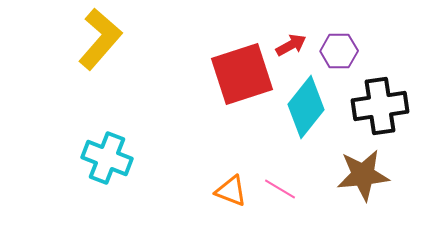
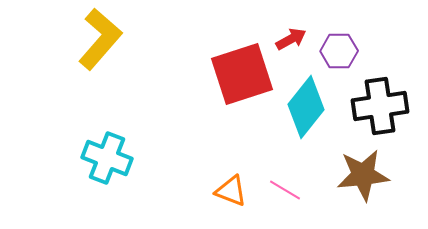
red arrow: moved 6 px up
pink line: moved 5 px right, 1 px down
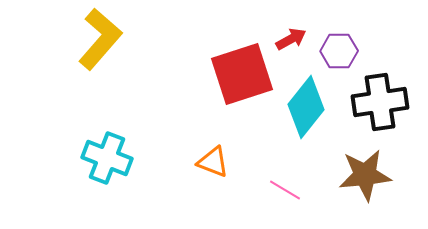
black cross: moved 4 px up
brown star: moved 2 px right
orange triangle: moved 18 px left, 29 px up
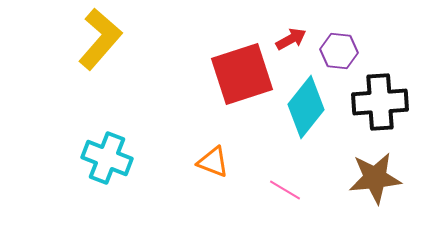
purple hexagon: rotated 6 degrees clockwise
black cross: rotated 4 degrees clockwise
brown star: moved 10 px right, 3 px down
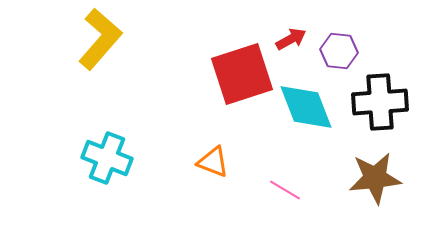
cyan diamond: rotated 60 degrees counterclockwise
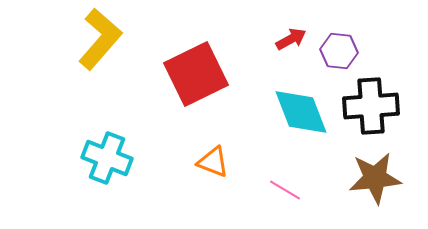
red square: moved 46 px left; rotated 8 degrees counterclockwise
black cross: moved 9 px left, 4 px down
cyan diamond: moved 5 px left, 5 px down
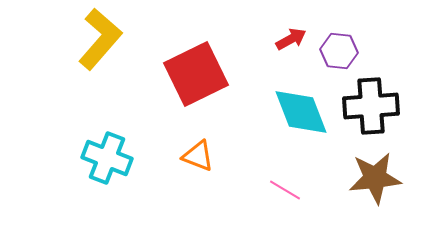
orange triangle: moved 15 px left, 6 px up
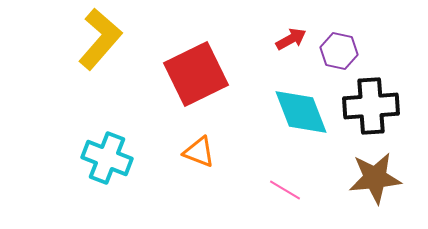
purple hexagon: rotated 6 degrees clockwise
orange triangle: moved 1 px right, 4 px up
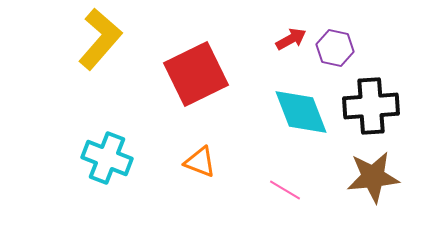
purple hexagon: moved 4 px left, 3 px up
orange triangle: moved 1 px right, 10 px down
brown star: moved 2 px left, 1 px up
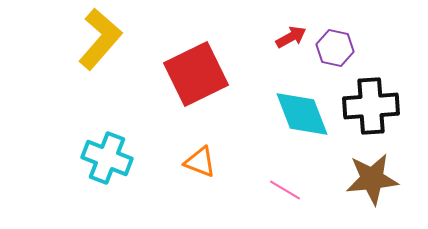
red arrow: moved 2 px up
cyan diamond: moved 1 px right, 2 px down
brown star: moved 1 px left, 2 px down
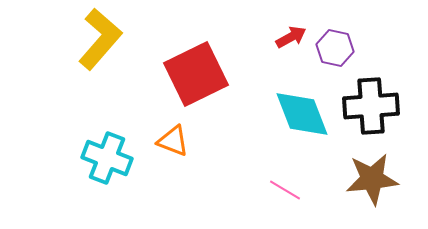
orange triangle: moved 27 px left, 21 px up
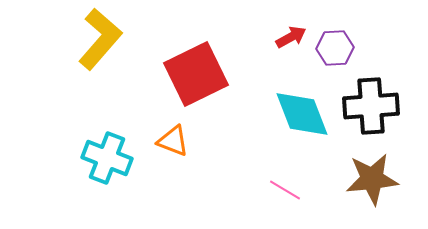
purple hexagon: rotated 15 degrees counterclockwise
